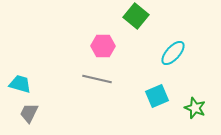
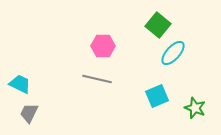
green square: moved 22 px right, 9 px down
cyan trapezoid: rotated 10 degrees clockwise
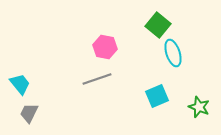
pink hexagon: moved 2 px right, 1 px down; rotated 10 degrees clockwise
cyan ellipse: rotated 60 degrees counterclockwise
gray line: rotated 32 degrees counterclockwise
cyan trapezoid: rotated 25 degrees clockwise
green star: moved 4 px right, 1 px up
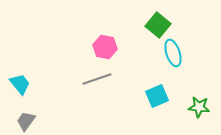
green star: rotated 15 degrees counterclockwise
gray trapezoid: moved 3 px left, 8 px down; rotated 10 degrees clockwise
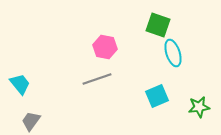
green square: rotated 20 degrees counterclockwise
green star: rotated 15 degrees counterclockwise
gray trapezoid: moved 5 px right
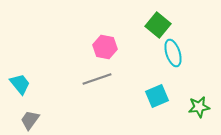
green square: rotated 20 degrees clockwise
gray trapezoid: moved 1 px left, 1 px up
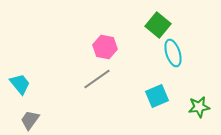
gray line: rotated 16 degrees counterclockwise
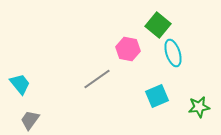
pink hexagon: moved 23 px right, 2 px down
